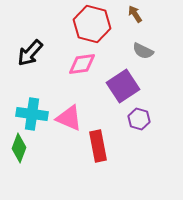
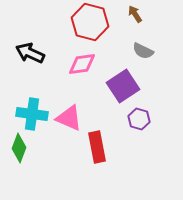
red hexagon: moved 2 px left, 2 px up
black arrow: rotated 72 degrees clockwise
red rectangle: moved 1 px left, 1 px down
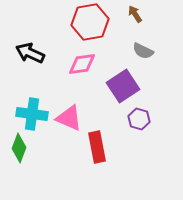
red hexagon: rotated 24 degrees counterclockwise
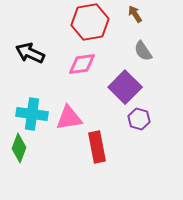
gray semicircle: rotated 30 degrees clockwise
purple square: moved 2 px right, 1 px down; rotated 12 degrees counterclockwise
pink triangle: rotated 32 degrees counterclockwise
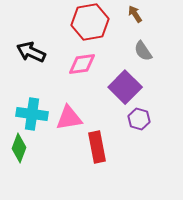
black arrow: moved 1 px right, 1 px up
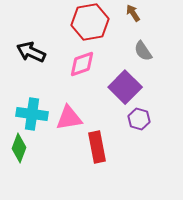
brown arrow: moved 2 px left, 1 px up
pink diamond: rotated 12 degrees counterclockwise
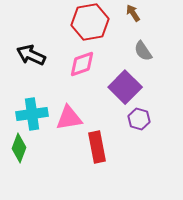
black arrow: moved 3 px down
cyan cross: rotated 16 degrees counterclockwise
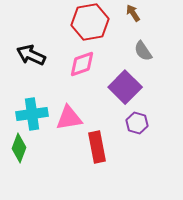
purple hexagon: moved 2 px left, 4 px down
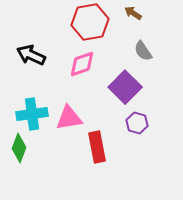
brown arrow: rotated 24 degrees counterclockwise
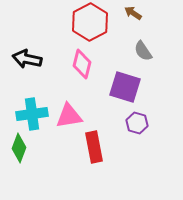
red hexagon: rotated 18 degrees counterclockwise
black arrow: moved 4 px left, 4 px down; rotated 12 degrees counterclockwise
pink diamond: rotated 56 degrees counterclockwise
purple square: rotated 28 degrees counterclockwise
pink triangle: moved 2 px up
red rectangle: moved 3 px left
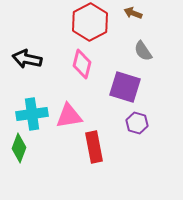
brown arrow: rotated 12 degrees counterclockwise
